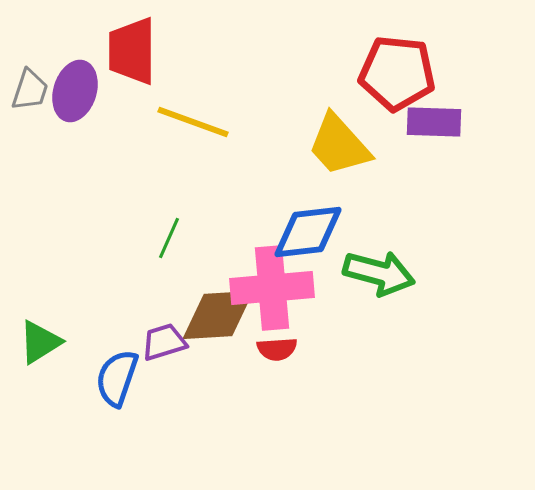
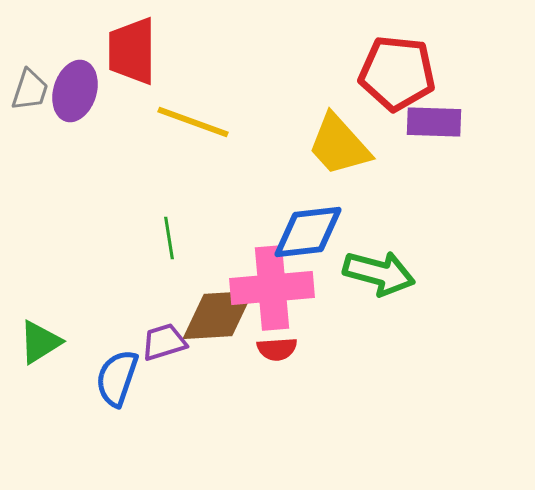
green line: rotated 33 degrees counterclockwise
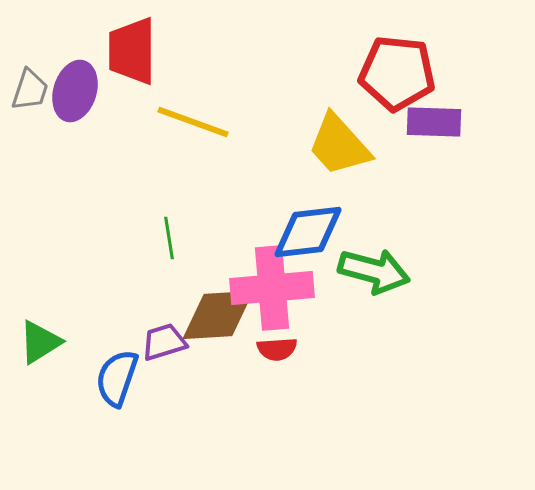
green arrow: moved 5 px left, 2 px up
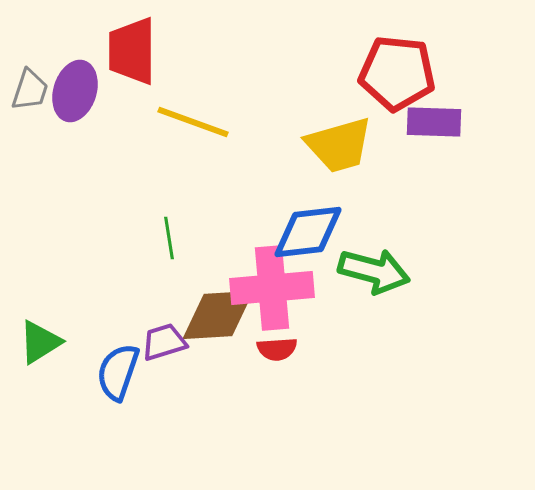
yellow trapezoid: rotated 64 degrees counterclockwise
blue semicircle: moved 1 px right, 6 px up
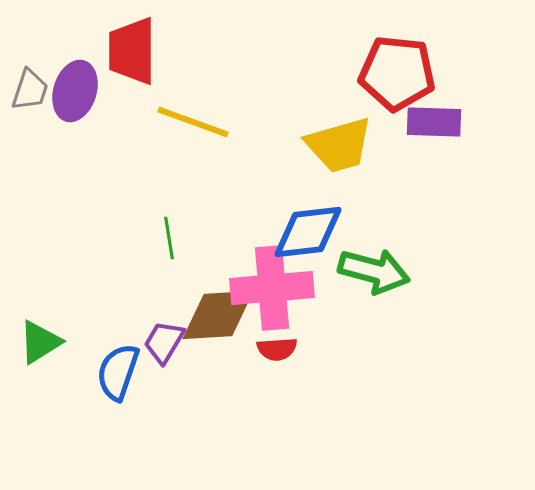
purple trapezoid: rotated 42 degrees counterclockwise
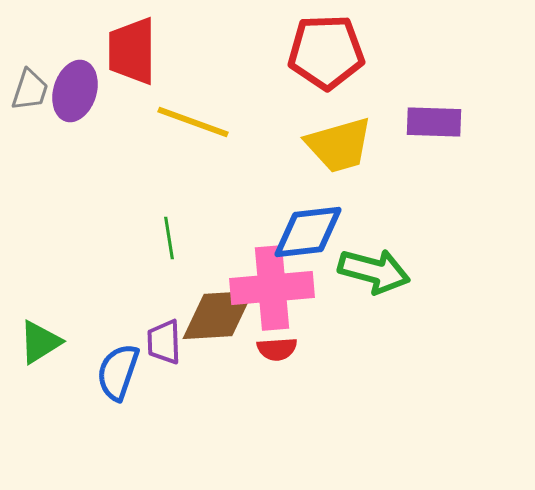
red pentagon: moved 71 px left, 21 px up; rotated 8 degrees counterclockwise
purple trapezoid: rotated 33 degrees counterclockwise
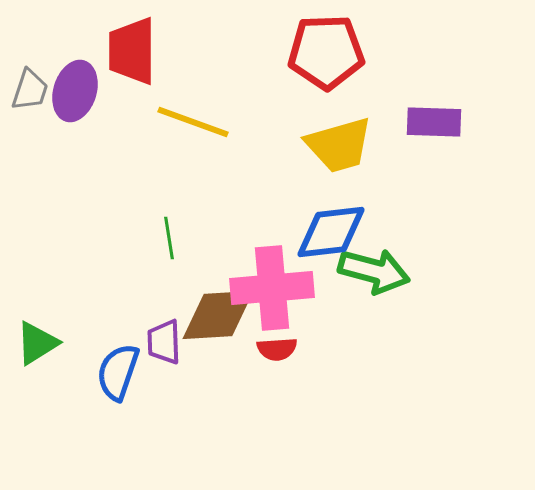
blue diamond: moved 23 px right
green triangle: moved 3 px left, 1 px down
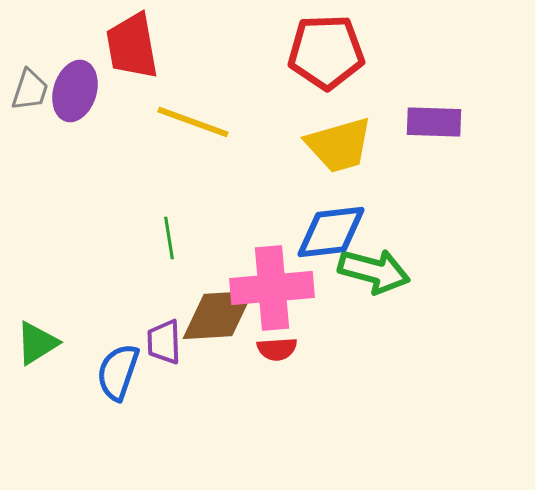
red trapezoid: moved 5 px up; rotated 10 degrees counterclockwise
